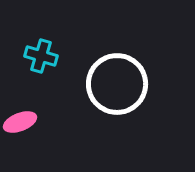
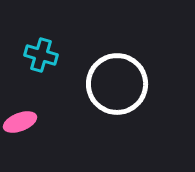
cyan cross: moved 1 px up
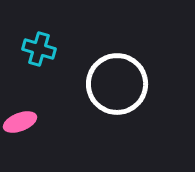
cyan cross: moved 2 px left, 6 px up
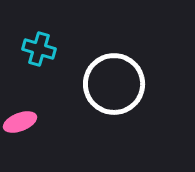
white circle: moved 3 px left
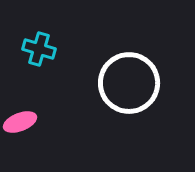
white circle: moved 15 px right, 1 px up
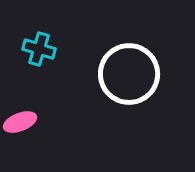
white circle: moved 9 px up
